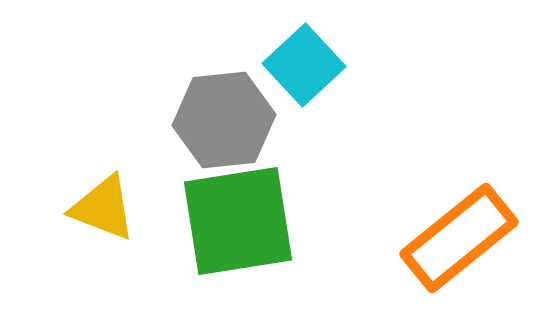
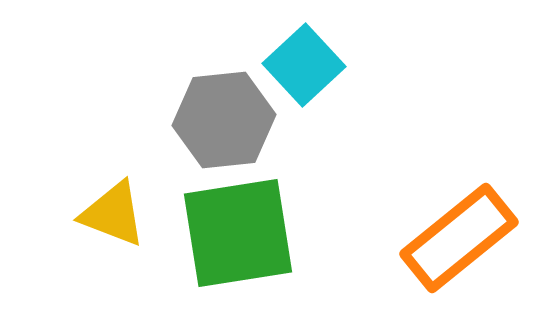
yellow triangle: moved 10 px right, 6 px down
green square: moved 12 px down
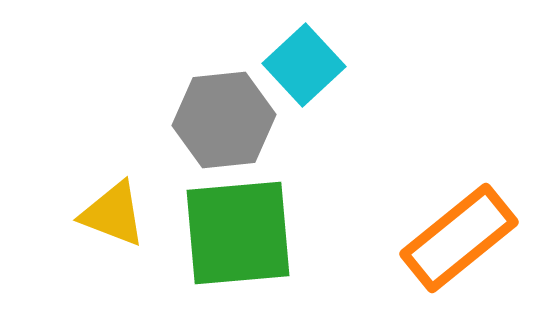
green square: rotated 4 degrees clockwise
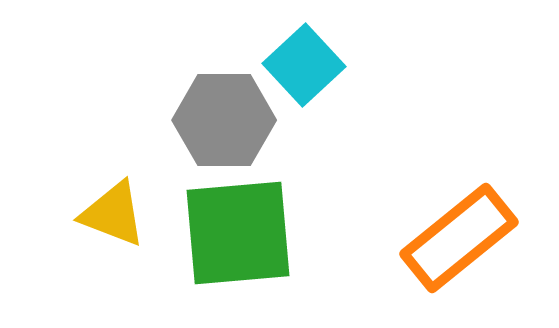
gray hexagon: rotated 6 degrees clockwise
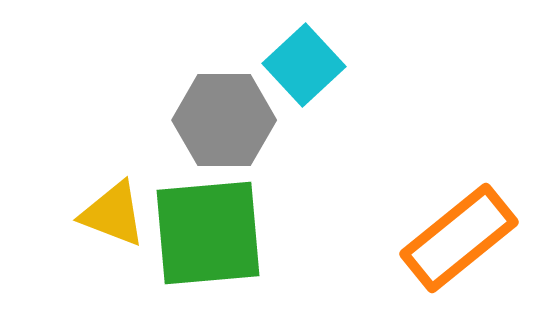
green square: moved 30 px left
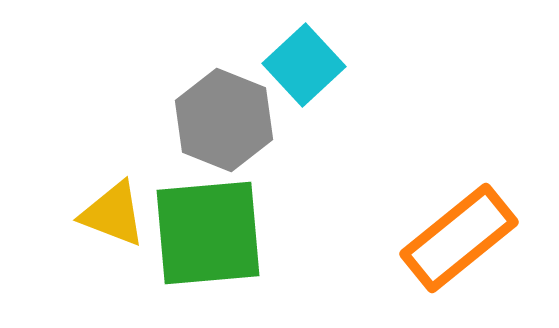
gray hexagon: rotated 22 degrees clockwise
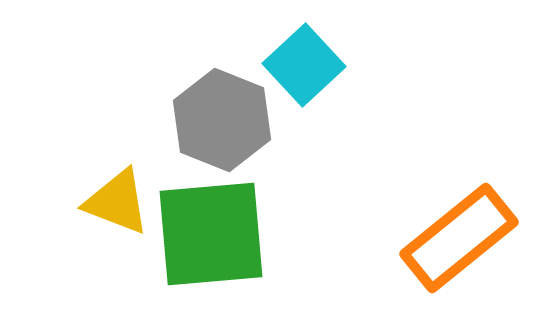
gray hexagon: moved 2 px left
yellow triangle: moved 4 px right, 12 px up
green square: moved 3 px right, 1 px down
